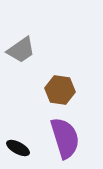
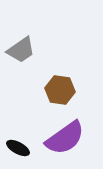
purple semicircle: rotated 72 degrees clockwise
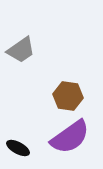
brown hexagon: moved 8 px right, 6 px down
purple semicircle: moved 5 px right, 1 px up
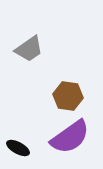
gray trapezoid: moved 8 px right, 1 px up
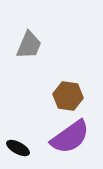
gray trapezoid: moved 4 px up; rotated 32 degrees counterclockwise
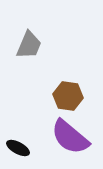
purple semicircle: rotated 75 degrees clockwise
